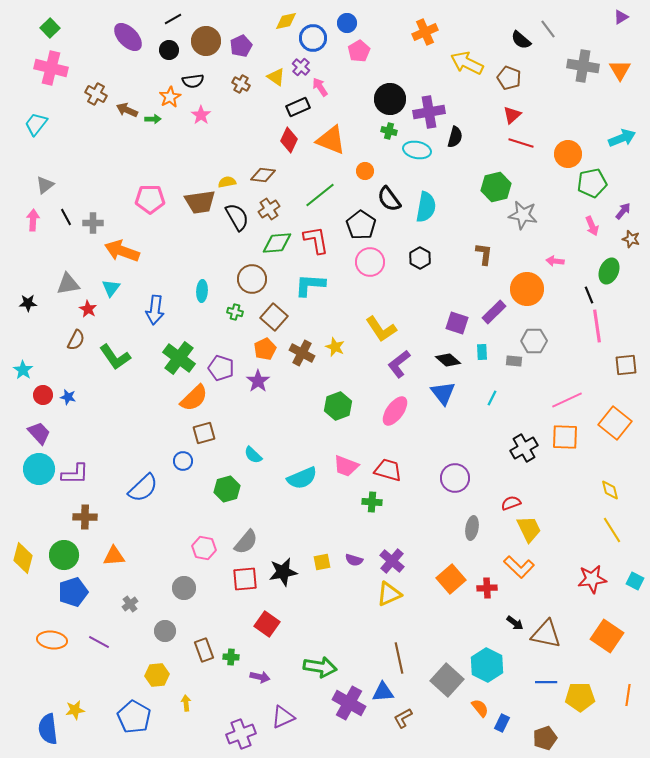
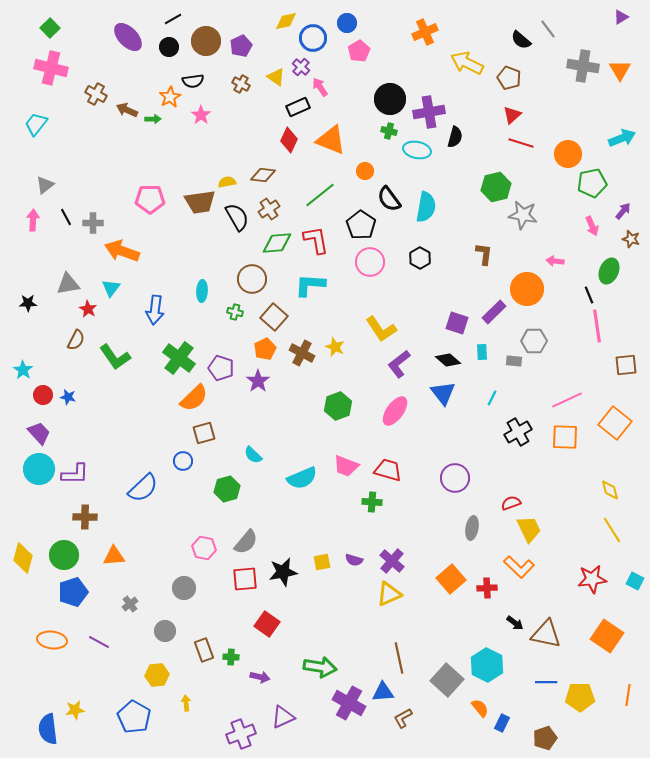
black circle at (169, 50): moved 3 px up
black cross at (524, 448): moved 6 px left, 16 px up
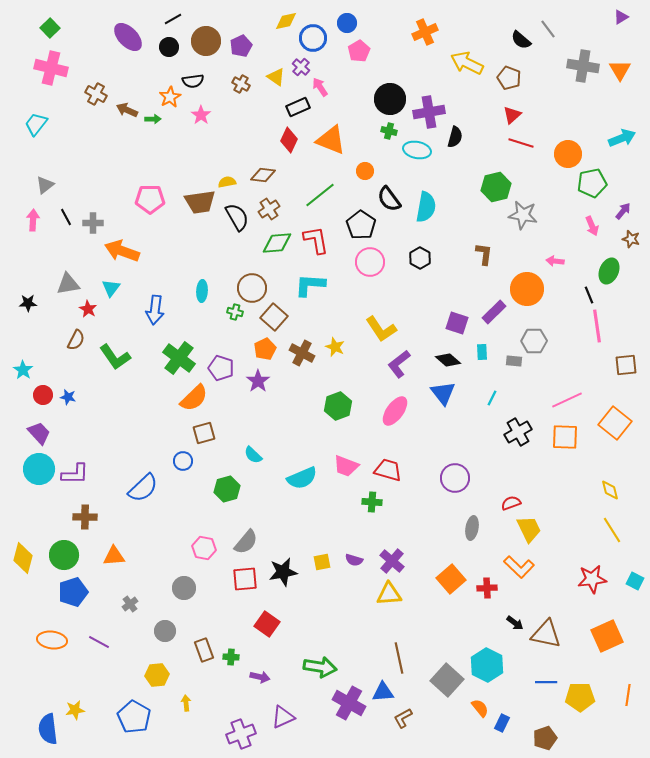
brown circle at (252, 279): moved 9 px down
yellow triangle at (389, 594): rotated 20 degrees clockwise
orange square at (607, 636): rotated 32 degrees clockwise
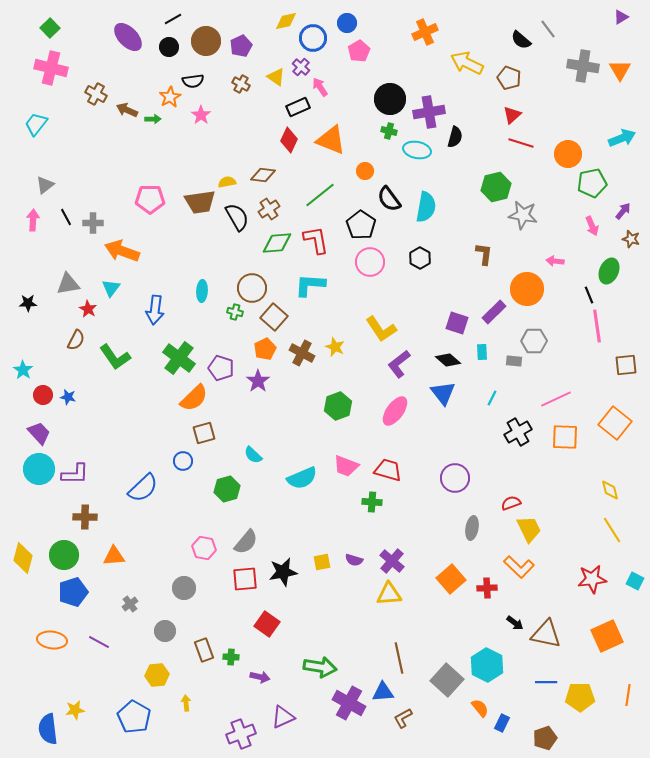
pink line at (567, 400): moved 11 px left, 1 px up
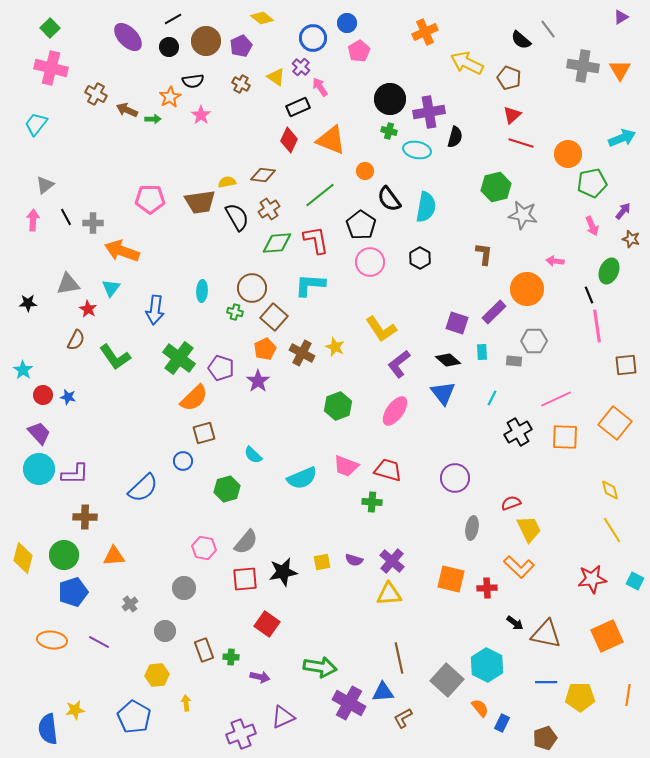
yellow diamond at (286, 21): moved 24 px left, 3 px up; rotated 50 degrees clockwise
orange square at (451, 579): rotated 36 degrees counterclockwise
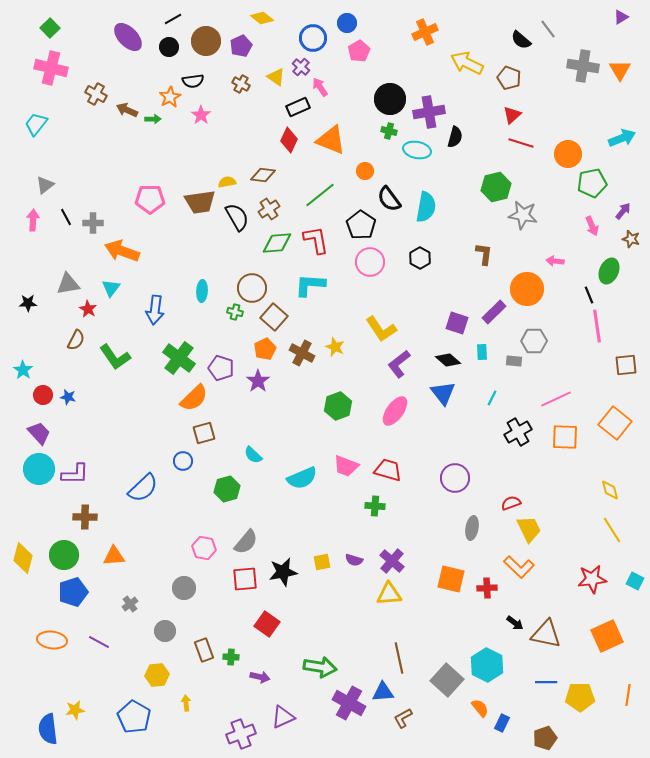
green cross at (372, 502): moved 3 px right, 4 px down
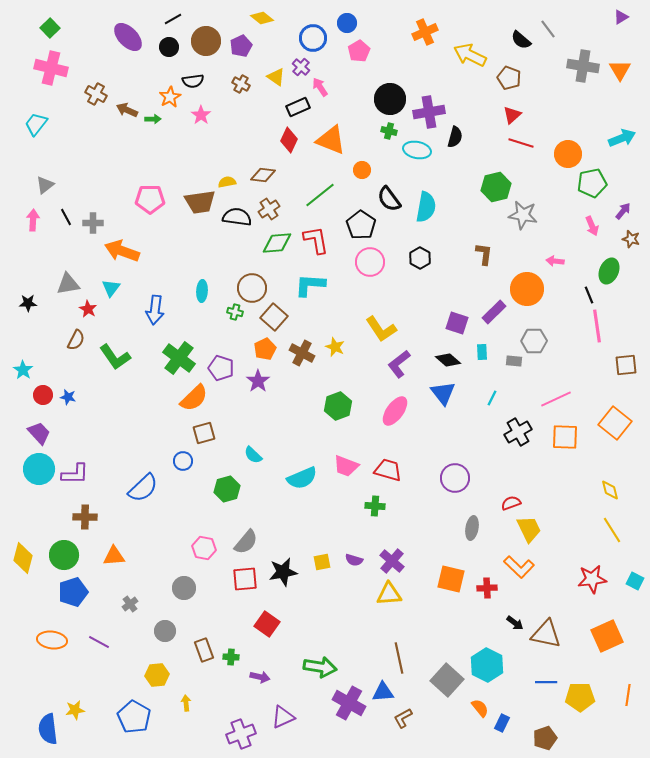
yellow arrow at (467, 63): moved 3 px right, 8 px up
orange circle at (365, 171): moved 3 px left, 1 px up
black semicircle at (237, 217): rotated 52 degrees counterclockwise
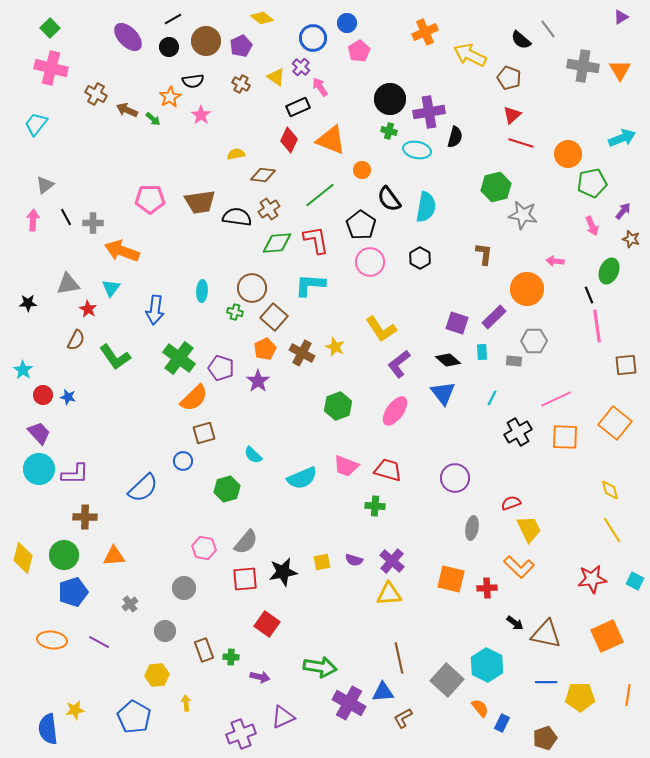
green arrow at (153, 119): rotated 42 degrees clockwise
yellow semicircle at (227, 182): moved 9 px right, 28 px up
purple rectangle at (494, 312): moved 5 px down
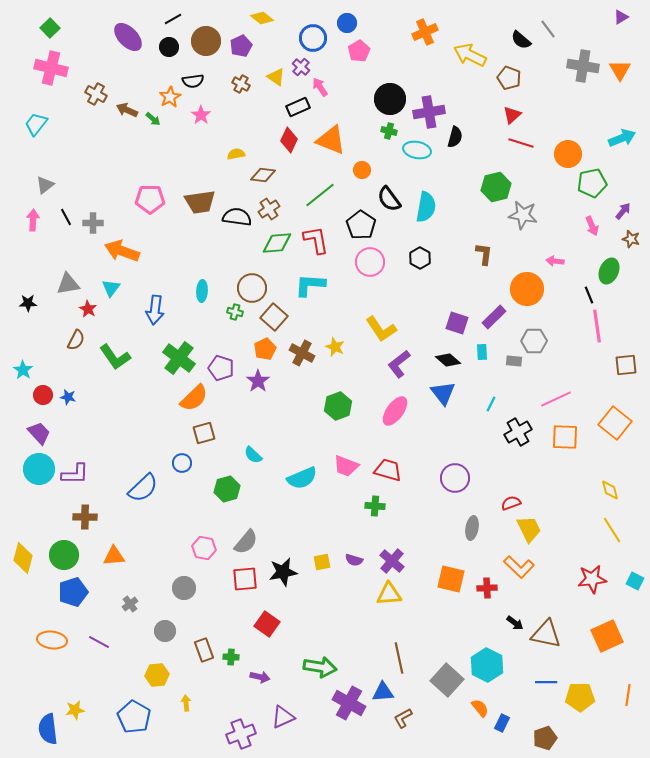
cyan line at (492, 398): moved 1 px left, 6 px down
blue circle at (183, 461): moved 1 px left, 2 px down
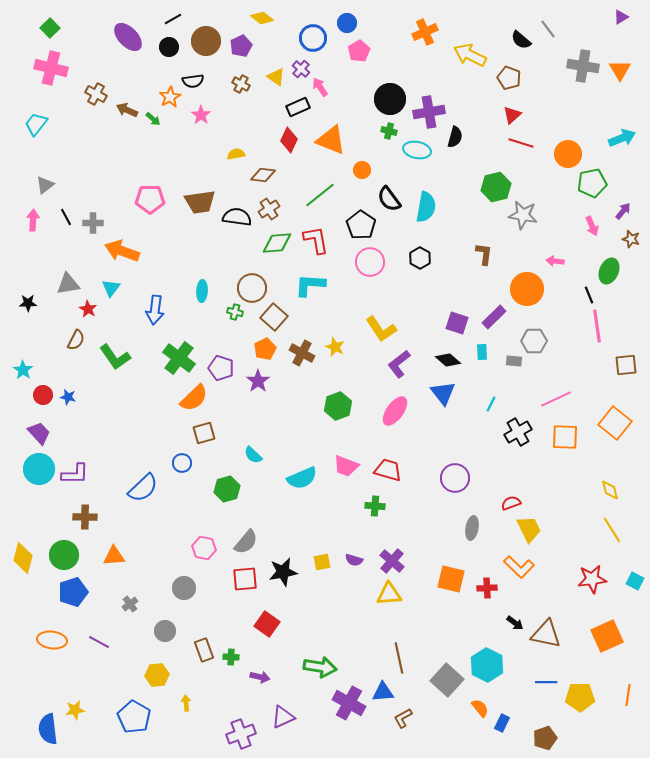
purple cross at (301, 67): moved 2 px down
